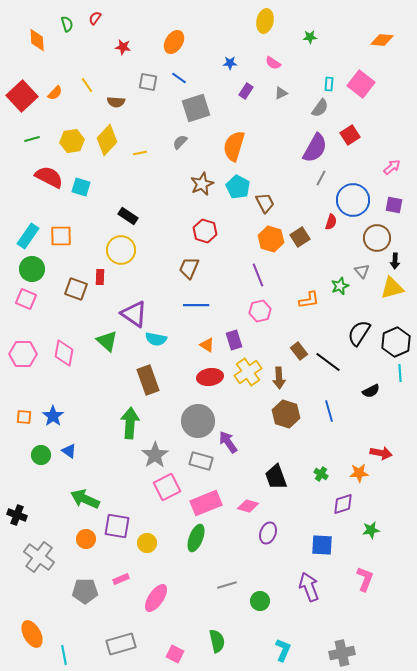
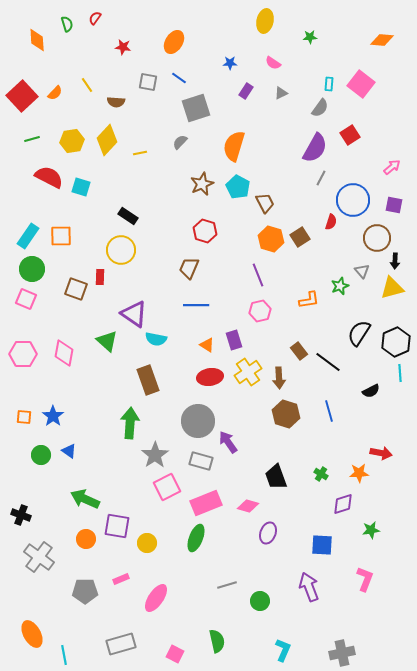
black cross at (17, 515): moved 4 px right
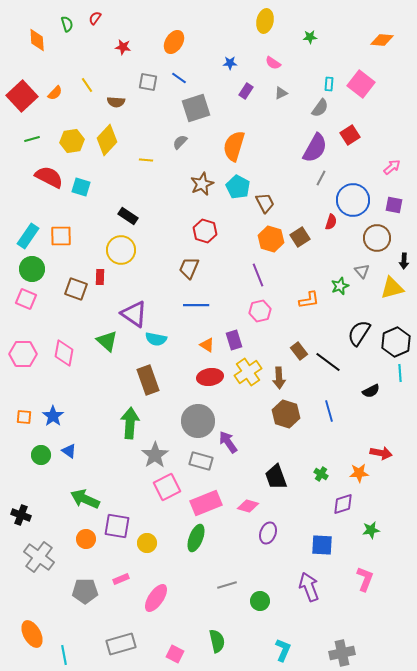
yellow line at (140, 153): moved 6 px right, 7 px down; rotated 16 degrees clockwise
black arrow at (395, 261): moved 9 px right
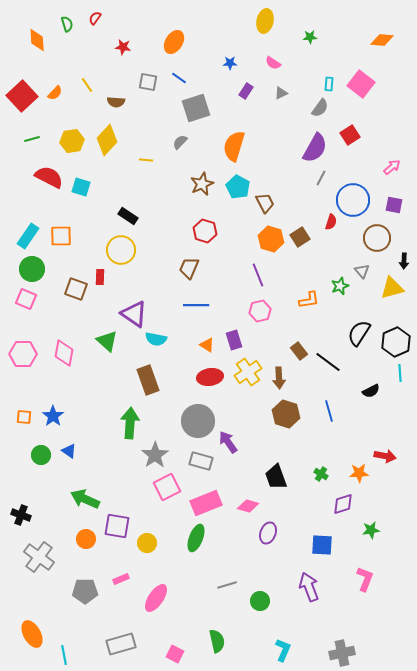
red arrow at (381, 453): moved 4 px right, 3 px down
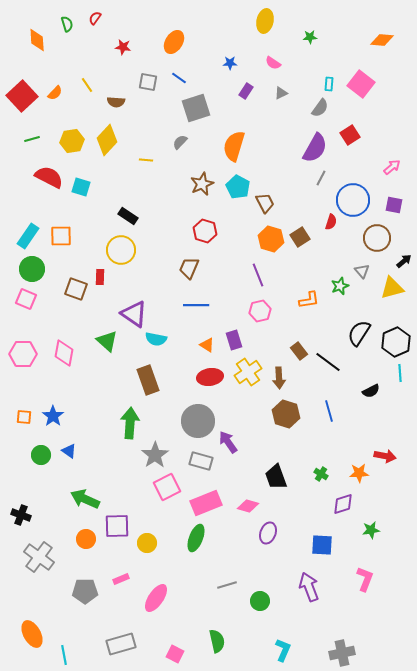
black arrow at (404, 261): rotated 133 degrees counterclockwise
purple square at (117, 526): rotated 12 degrees counterclockwise
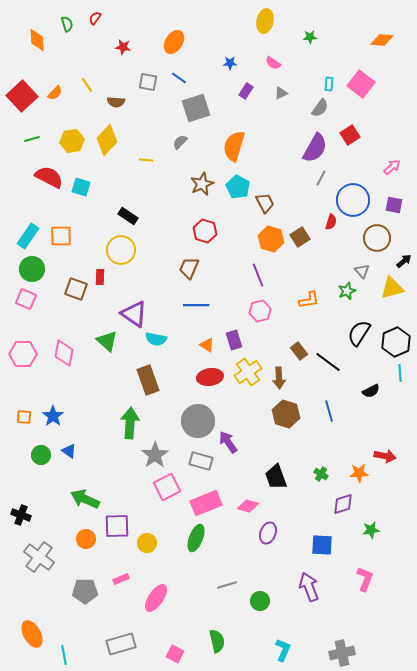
green star at (340, 286): moved 7 px right, 5 px down
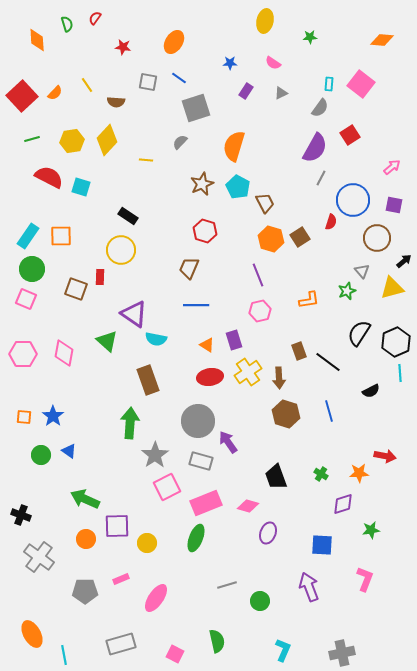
brown rectangle at (299, 351): rotated 18 degrees clockwise
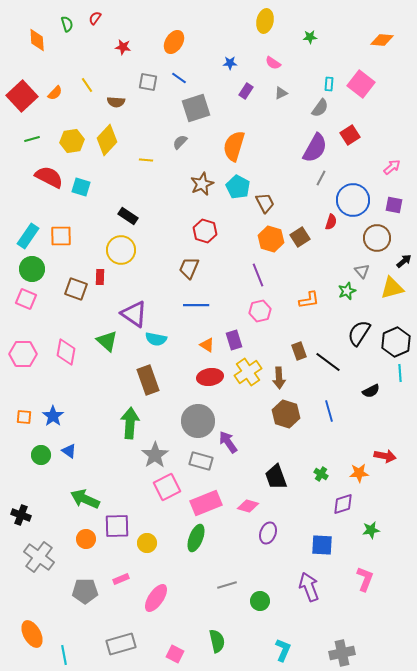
pink diamond at (64, 353): moved 2 px right, 1 px up
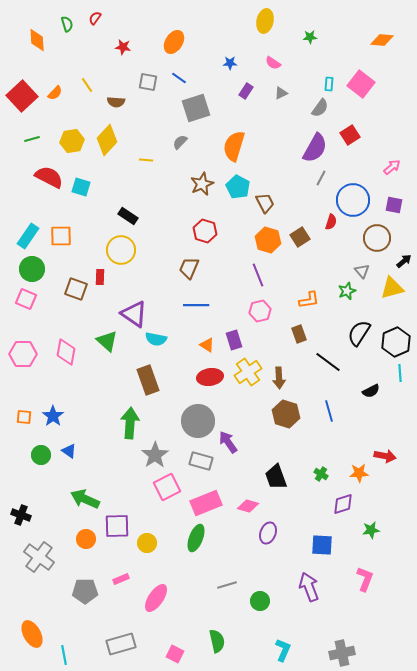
orange hexagon at (271, 239): moved 3 px left, 1 px down
brown rectangle at (299, 351): moved 17 px up
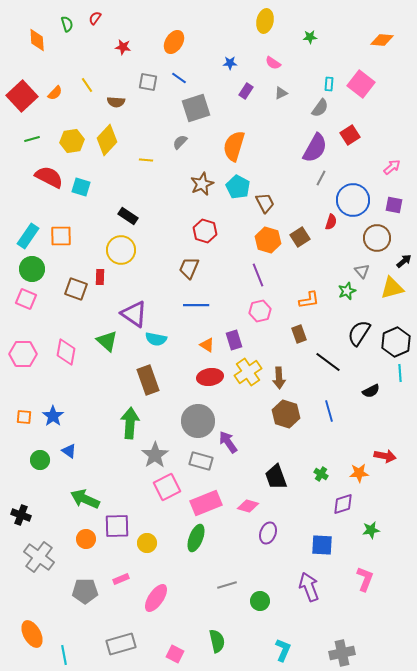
green circle at (41, 455): moved 1 px left, 5 px down
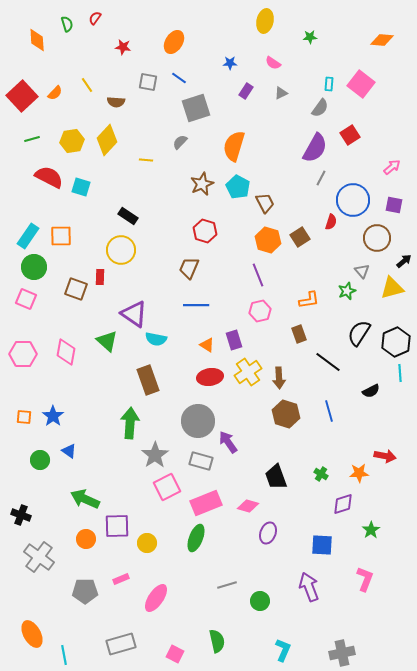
green circle at (32, 269): moved 2 px right, 2 px up
green star at (371, 530): rotated 24 degrees counterclockwise
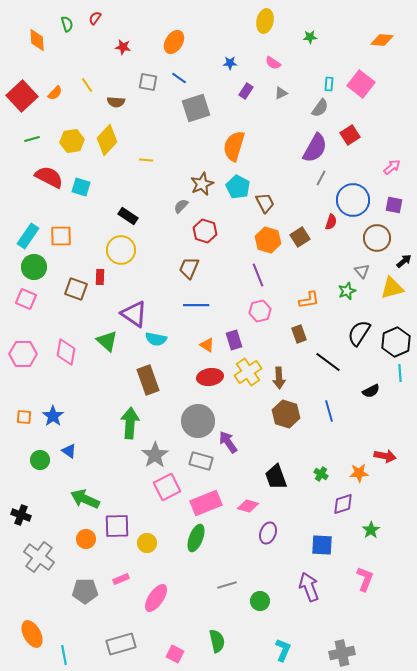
gray semicircle at (180, 142): moved 1 px right, 64 px down
